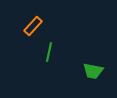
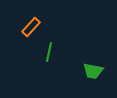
orange rectangle: moved 2 px left, 1 px down
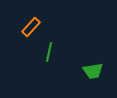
green trapezoid: rotated 20 degrees counterclockwise
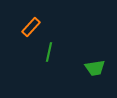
green trapezoid: moved 2 px right, 3 px up
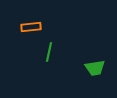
orange rectangle: rotated 42 degrees clockwise
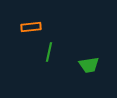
green trapezoid: moved 6 px left, 3 px up
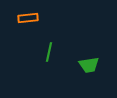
orange rectangle: moved 3 px left, 9 px up
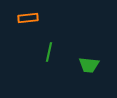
green trapezoid: rotated 15 degrees clockwise
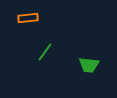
green line: moved 4 px left; rotated 24 degrees clockwise
